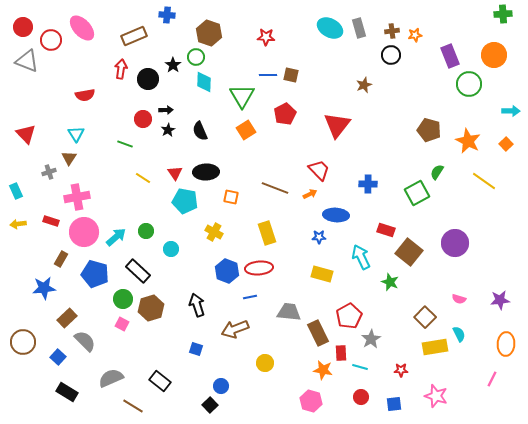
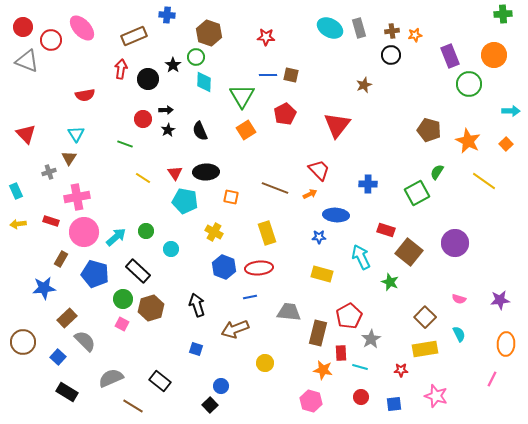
blue hexagon at (227, 271): moved 3 px left, 4 px up
brown rectangle at (318, 333): rotated 40 degrees clockwise
yellow rectangle at (435, 347): moved 10 px left, 2 px down
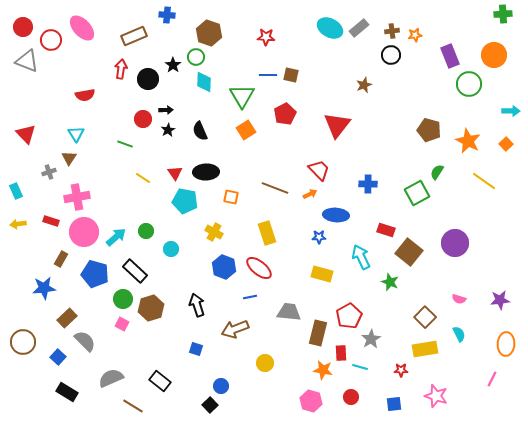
gray rectangle at (359, 28): rotated 66 degrees clockwise
red ellipse at (259, 268): rotated 44 degrees clockwise
black rectangle at (138, 271): moved 3 px left
red circle at (361, 397): moved 10 px left
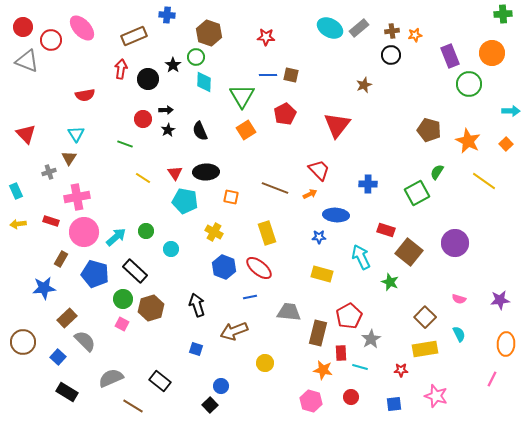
orange circle at (494, 55): moved 2 px left, 2 px up
brown arrow at (235, 329): moved 1 px left, 2 px down
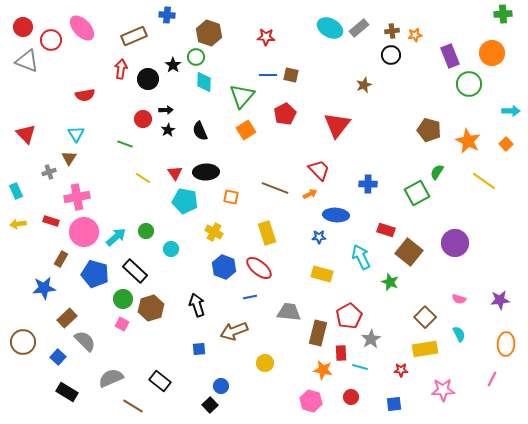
green triangle at (242, 96): rotated 12 degrees clockwise
blue square at (196, 349): moved 3 px right; rotated 24 degrees counterclockwise
pink star at (436, 396): moved 7 px right, 6 px up; rotated 20 degrees counterclockwise
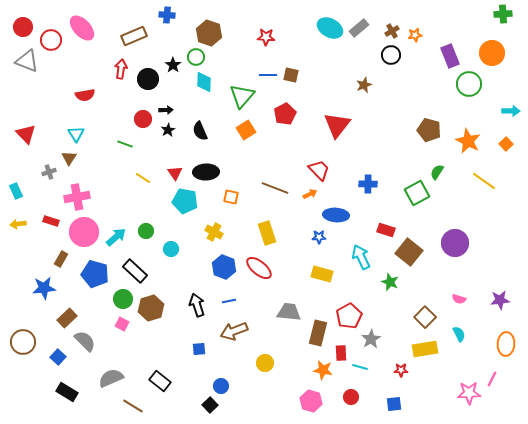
brown cross at (392, 31): rotated 24 degrees counterclockwise
blue line at (250, 297): moved 21 px left, 4 px down
pink star at (443, 390): moved 26 px right, 3 px down
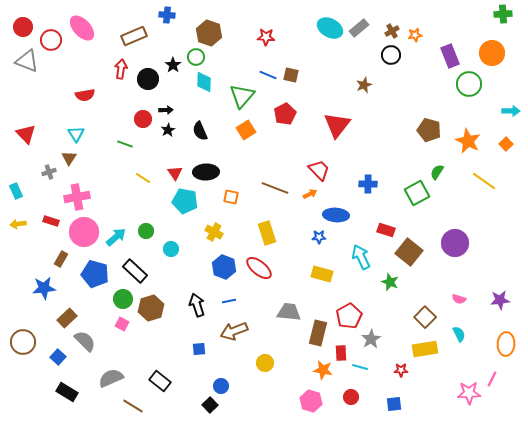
blue line at (268, 75): rotated 24 degrees clockwise
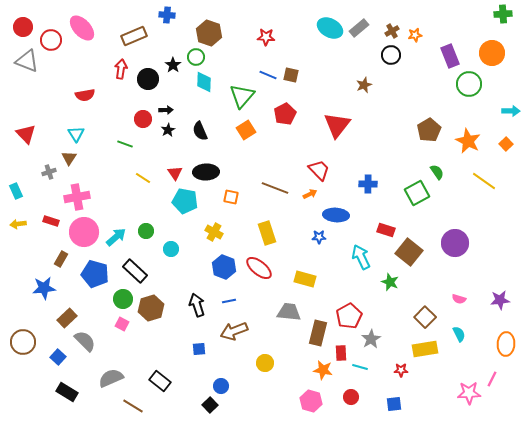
brown pentagon at (429, 130): rotated 25 degrees clockwise
green semicircle at (437, 172): rotated 112 degrees clockwise
yellow rectangle at (322, 274): moved 17 px left, 5 px down
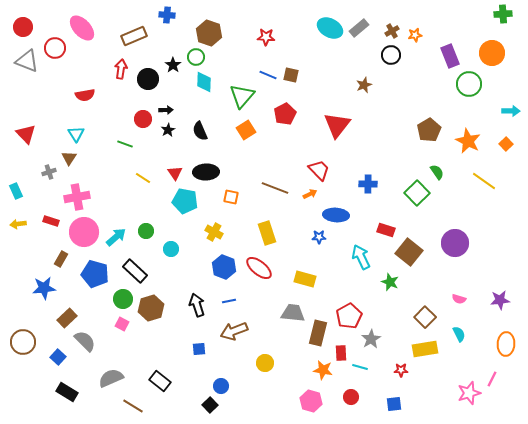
red circle at (51, 40): moved 4 px right, 8 px down
green square at (417, 193): rotated 15 degrees counterclockwise
gray trapezoid at (289, 312): moved 4 px right, 1 px down
pink star at (469, 393): rotated 15 degrees counterclockwise
